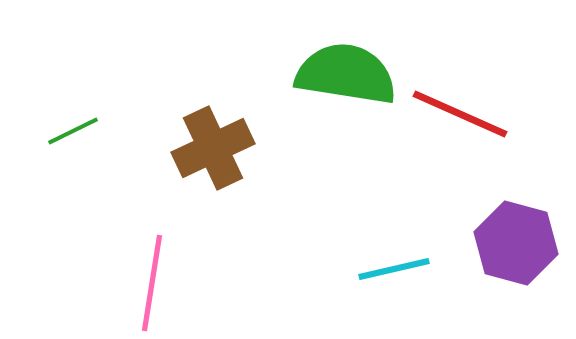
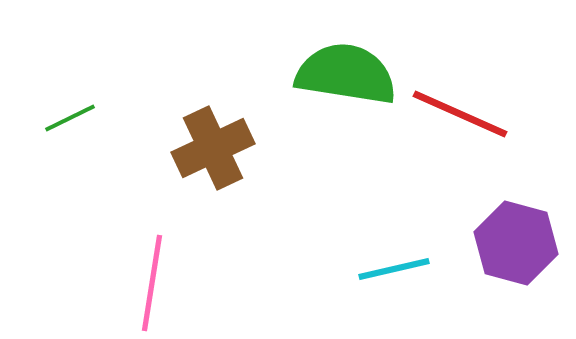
green line: moved 3 px left, 13 px up
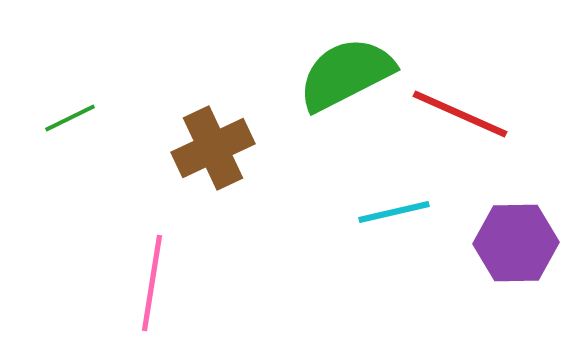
green semicircle: rotated 36 degrees counterclockwise
purple hexagon: rotated 16 degrees counterclockwise
cyan line: moved 57 px up
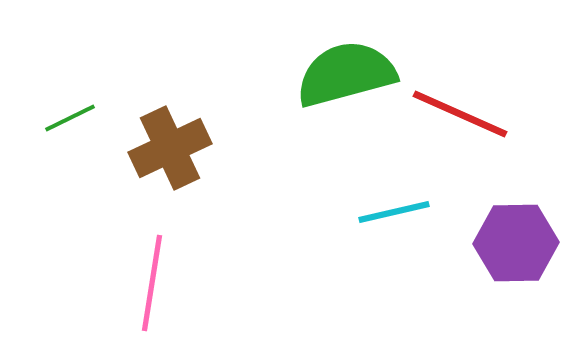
green semicircle: rotated 12 degrees clockwise
brown cross: moved 43 px left
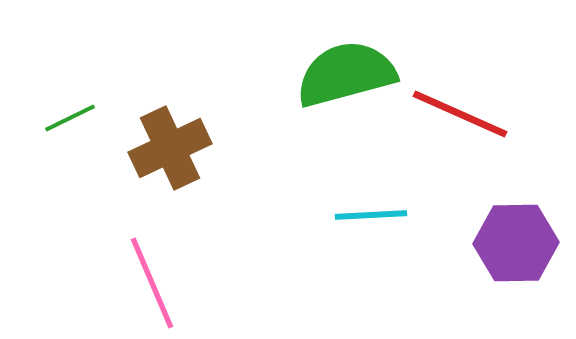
cyan line: moved 23 px left, 3 px down; rotated 10 degrees clockwise
pink line: rotated 32 degrees counterclockwise
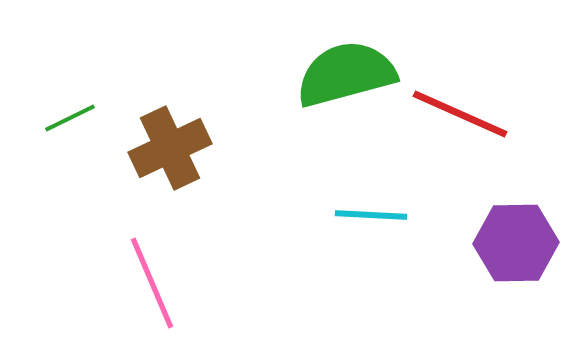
cyan line: rotated 6 degrees clockwise
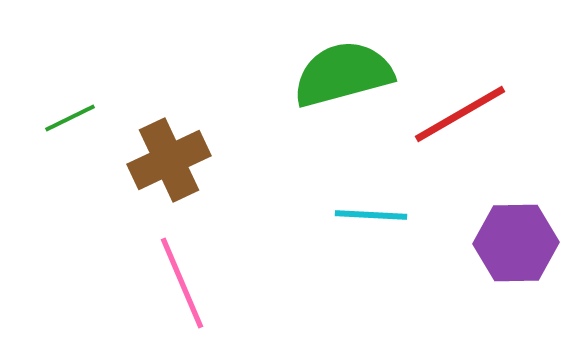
green semicircle: moved 3 px left
red line: rotated 54 degrees counterclockwise
brown cross: moved 1 px left, 12 px down
pink line: moved 30 px right
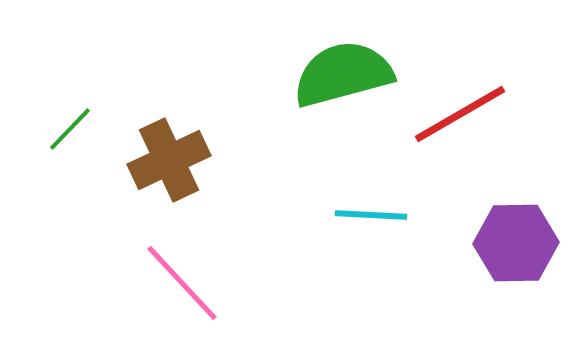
green line: moved 11 px down; rotated 20 degrees counterclockwise
pink line: rotated 20 degrees counterclockwise
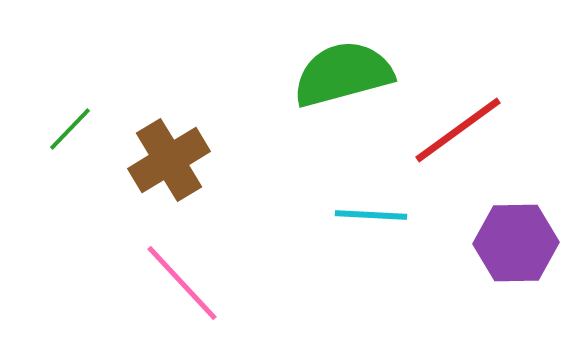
red line: moved 2 px left, 16 px down; rotated 6 degrees counterclockwise
brown cross: rotated 6 degrees counterclockwise
